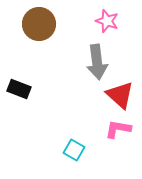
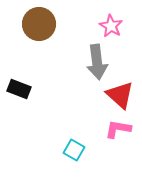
pink star: moved 4 px right, 5 px down; rotated 10 degrees clockwise
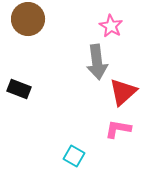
brown circle: moved 11 px left, 5 px up
red triangle: moved 3 px right, 3 px up; rotated 36 degrees clockwise
cyan square: moved 6 px down
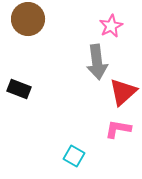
pink star: rotated 15 degrees clockwise
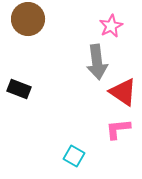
red triangle: rotated 44 degrees counterclockwise
pink L-shape: rotated 16 degrees counterclockwise
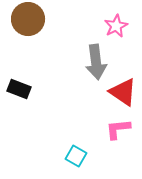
pink star: moved 5 px right
gray arrow: moved 1 px left
cyan square: moved 2 px right
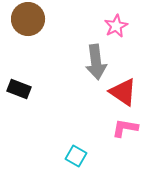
pink L-shape: moved 7 px right, 1 px up; rotated 16 degrees clockwise
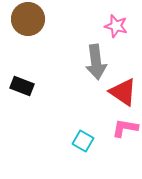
pink star: rotated 30 degrees counterclockwise
black rectangle: moved 3 px right, 3 px up
cyan square: moved 7 px right, 15 px up
